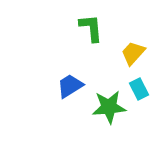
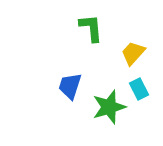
blue trapezoid: rotated 40 degrees counterclockwise
green star: rotated 12 degrees counterclockwise
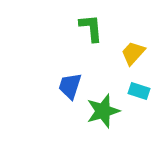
cyan rectangle: moved 2 px down; rotated 45 degrees counterclockwise
green star: moved 6 px left, 4 px down
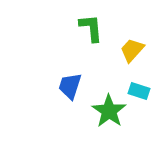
yellow trapezoid: moved 1 px left, 3 px up
green star: moved 6 px right; rotated 20 degrees counterclockwise
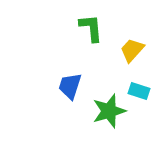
green star: rotated 20 degrees clockwise
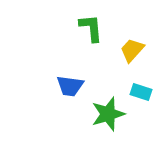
blue trapezoid: rotated 100 degrees counterclockwise
cyan rectangle: moved 2 px right, 1 px down
green star: moved 1 px left, 3 px down
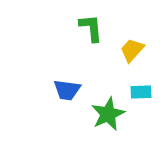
blue trapezoid: moved 3 px left, 4 px down
cyan rectangle: rotated 20 degrees counterclockwise
green star: rotated 8 degrees counterclockwise
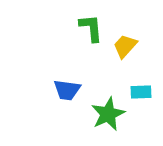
yellow trapezoid: moved 7 px left, 4 px up
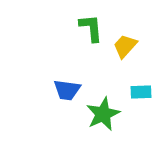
green star: moved 5 px left
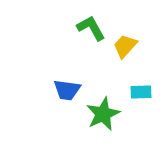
green L-shape: rotated 24 degrees counterclockwise
